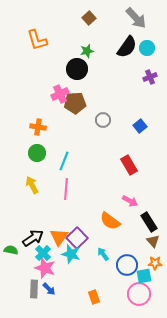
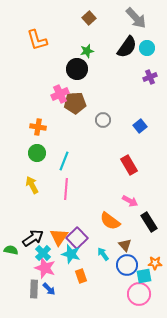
brown triangle: moved 28 px left, 4 px down
orange rectangle: moved 13 px left, 21 px up
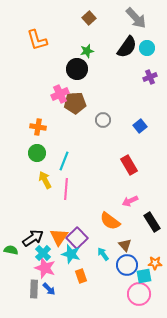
yellow arrow: moved 13 px right, 5 px up
pink arrow: rotated 126 degrees clockwise
black rectangle: moved 3 px right
